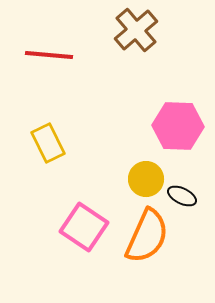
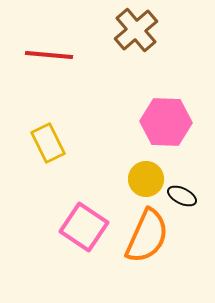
pink hexagon: moved 12 px left, 4 px up
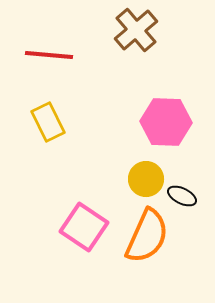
yellow rectangle: moved 21 px up
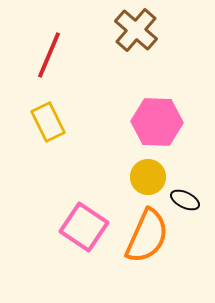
brown cross: rotated 9 degrees counterclockwise
red line: rotated 72 degrees counterclockwise
pink hexagon: moved 9 px left
yellow circle: moved 2 px right, 2 px up
black ellipse: moved 3 px right, 4 px down
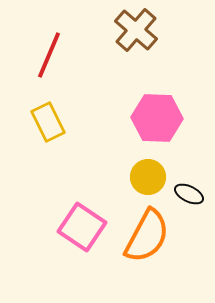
pink hexagon: moved 4 px up
black ellipse: moved 4 px right, 6 px up
pink square: moved 2 px left
orange semicircle: rotated 4 degrees clockwise
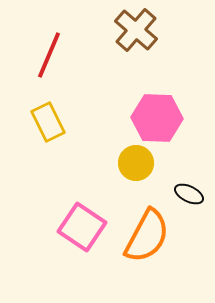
yellow circle: moved 12 px left, 14 px up
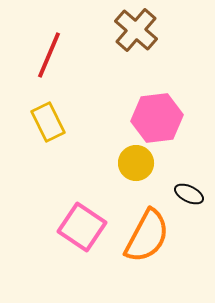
pink hexagon: rotated 9 degrees counterclockwise
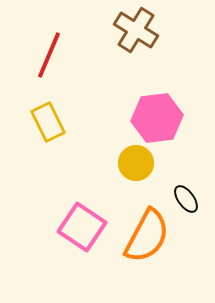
brown cross: rotated 9 degrees counterclockwise
black ellipse: moved 3 px left, 5 px down; rotated 28 degrees clockwise
